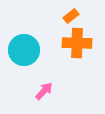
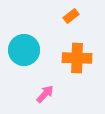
orange cross: moved 15 px down
pink arrow: moved 1 px right, 3 px down
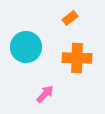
orange rectangle: moved 1 px left, 2 px down
cyan circle: moved 2 px right, 3 px up
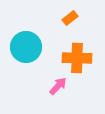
pink arrow: moved 13 px right, 8 px up
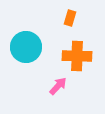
orange rectangle: rotated 35 degrees counterclockwise
orange cross: moved 2 px up
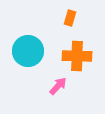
cyan circle: moved 2 px right, 4 px down
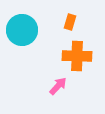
orange rectangle: moved 4 px down
cyan circle: moved 6 px left, 21 px up
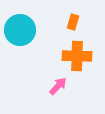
orange rectangle: moved 3 px right
cyan circle: moved 2 px left
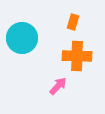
cyan circle: moved 2 px right, 8 px down
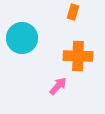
orange rectangle: moved 10 px up
orange cross: moved 1 px right
